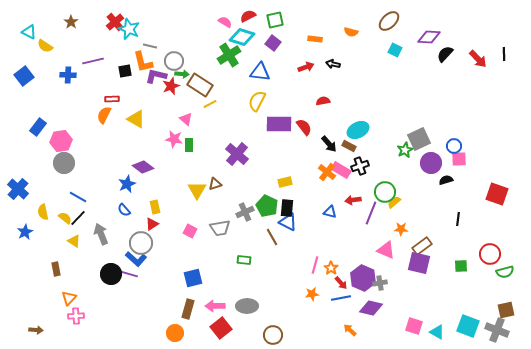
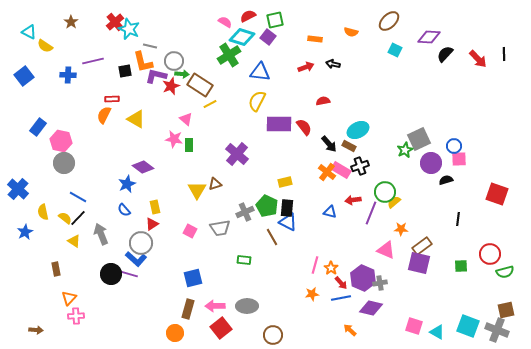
purple square at (273, 43): moved 5 px left, 6 px up
pink hexagon at (61, 141): rotated 20 degrees clockwise
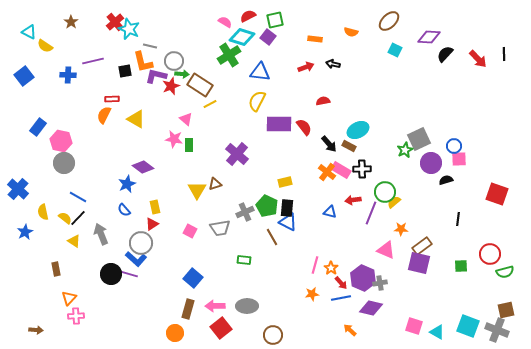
black cross at (360, 166): moved 2 px right, 3 px down; rotated 18 degrees clockwise
blue square at (193, 278): rotated 36 degrees counterclockwise
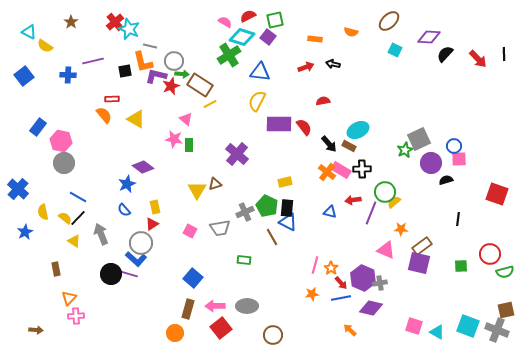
orange semicircle at (104, 115): rotated 114 degrees clockwise
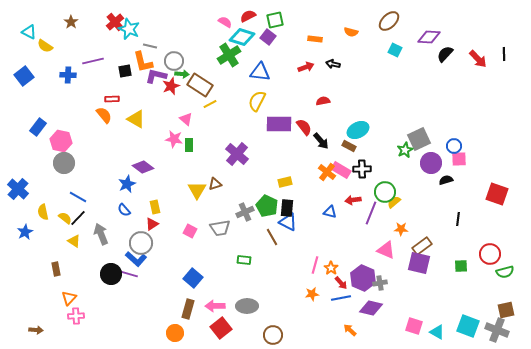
black arrow at (329, 144): moved 8 px left, 3 px up
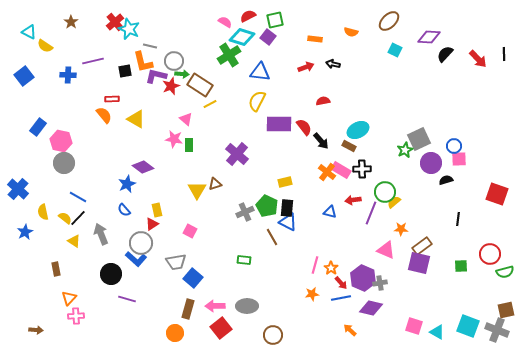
yellow rectangle at (155, 207): moved 2 px right, 3 px down
gray trapezoid at (220, 228): moved 44 px left, 34 px down
purple line at (129, 274): moved 2 px left, 25 px down
